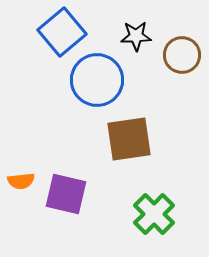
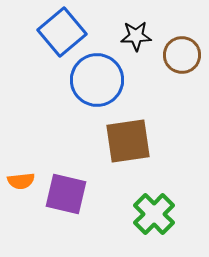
brown square: moved 1 px left, 2 px down
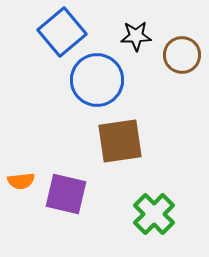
brown square: moved 8 px left
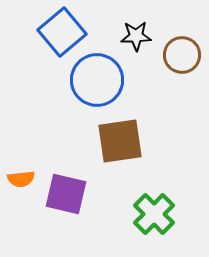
orange semicircle: moved 2 px up
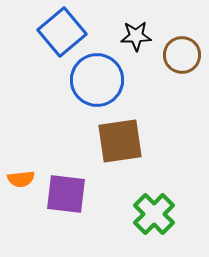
purple square: rotated 6 degrees counterclockwise
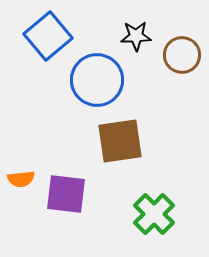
blue square: moved 14 px left, 4 px down
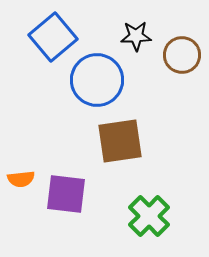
blue square: moved 5 px right, 1 px down
green cross: moved 5 px left, 2 px down
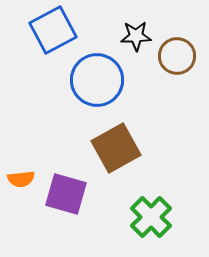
blue square: moved 7 px up; rotated 12 degrees clockwise
brown circle: moved 5 px left, 1 px down
brown square: moved 4 px left, 7 px down; rotated 21 degrees counterclockwise
purple square: rotated 9 degrees clockwise
green cross: moved 2 px right, 1 px down
